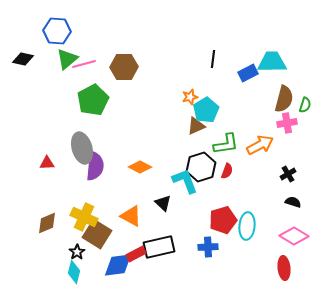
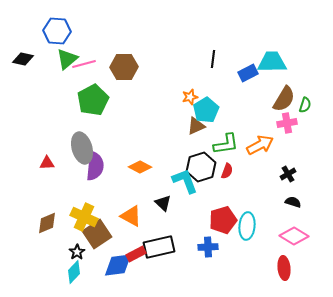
brown semicircle at (284, 99): rotated 16 degrees clockwise
brown square at (97, 234): rotated 24 degrees clockwise
cyan diamond at (74, 272): rotated 30 degrees clockwise
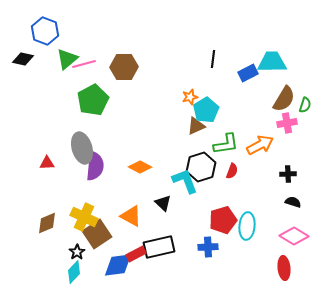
blue hexagon at (57, 31): moved 12 px left; rotated 16 degrees clockwise
red semicircle at (227, 171): moved 5 px right
black cross at (288, 174): rotated 28 degrees clockwise
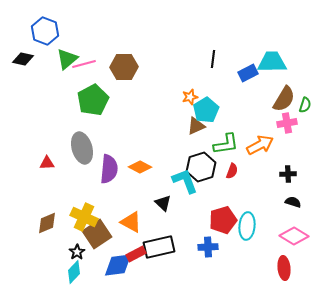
purple semicircle at (95, 166): moved 14 px right, 3 px down
orange triangle at (131, 216): moved 6 px down
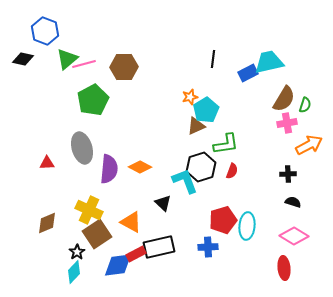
cyan trapezoid at (272, 62): moved 3 px left; rotated 12 degrees counterclockwise
orange arrow at (260, 145): moved 49 px right
yellow cross at (84, 217): moved 5 px right, 7 px up
